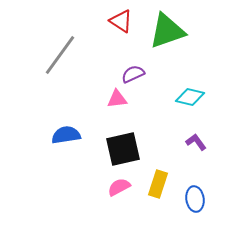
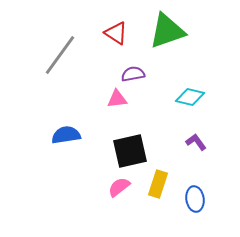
red triangle: moved 5 px left, 12 px down
purple semicircle: rotated 15 degrees clockwise
black square: moved 7 px right, 2 px down
pink semicircle: rotated 10 degrees counterclockwise
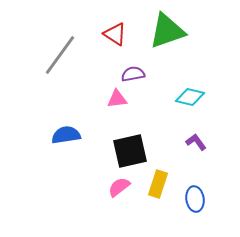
red triangle: moved 1 px left, 1 px down
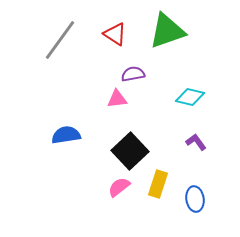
gray line: moved 15 px up
black square: rotated 30 degrees counterclockwise
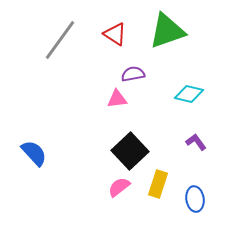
cyan diamond: moved 1 px left, 3 px up
blue semicircle: moved 32 px left, 18 px down; rotated 56 degrees clockwise
